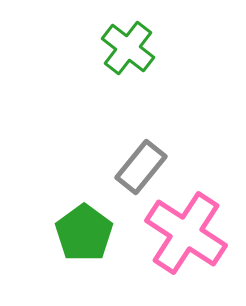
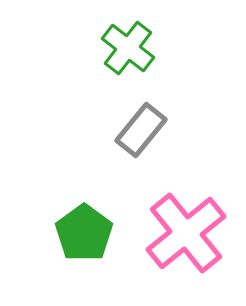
gray rectangle: moved 37 px up
pink cross: rotated 18 degrees clockwise
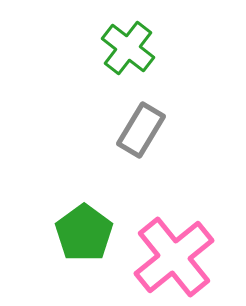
gray rectangle: rotated 8 degrees counterclockwise
pink cross: moved 12 px left, 24 px down
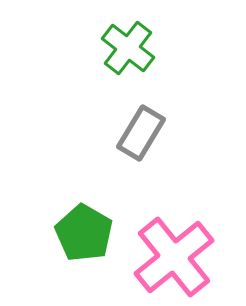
gray rectangle: moved 3 px down
green pentagon: rotated 6 degrees counterclockwise
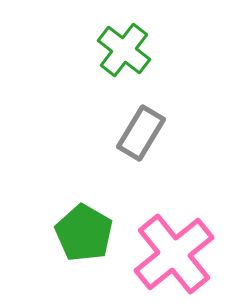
green cross: moved 4 px left, 2 px down
pink cross: moved 3 px up
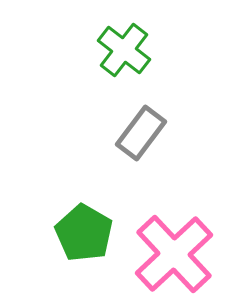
gray rectangle: rotated 6 degrees clockwise
pink cross: rotated 4 degrees counterclockwise
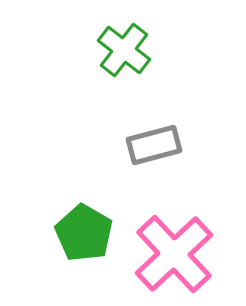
gray rectangle: moved 13 px right, 12 px down; rotated 38 degrees clockwise
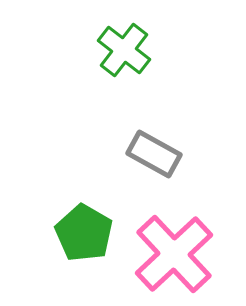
gray rectangle: moved 9 px down; rotated 44 degrees clockwise
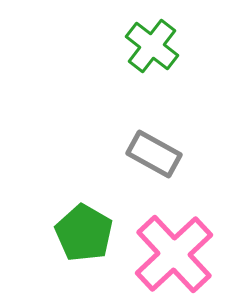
green cross: moved 28 px right, 4 px up
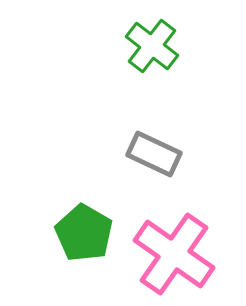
gray rectangle: rotated 4 degrees counterclockwise
pink cross: rotated 12 degrees counterclockwise
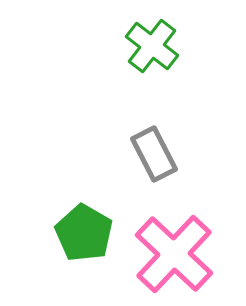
gray rectangle: rotated 38 degrees clockwise
pink cross: rotated 8 degrees clockwise
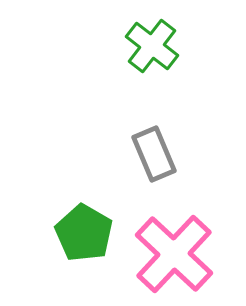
gray rectangle: rotated 4 degrees clockwise
